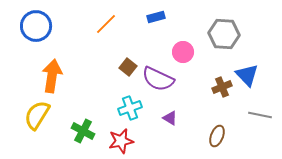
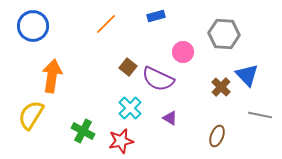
blue rectangle: moved 1 px up
blue circle: moved 3 px left
brown cross: moved 1 px left; rotated 24 degrees counterclockwise
cyan cross: rotated 25 degrees counterclockwise
yellow semicircle: moved 6 px left
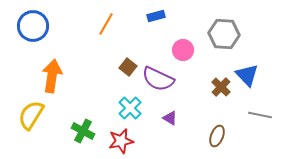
orange line: rotated 15 degrees counterclockwise
pink circle: moved 2 px up
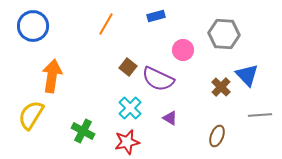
gray line: rotated 15 degrees counterclockwise
red star: moved 6 px right, 1 px down
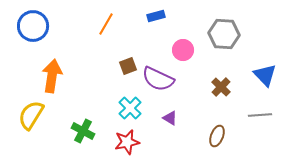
brown square: moved 1 px up; rotated 30 degrees clockwise
blue triangle: moved 18 px right
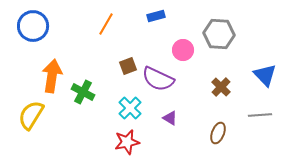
gray hexagon: moved 5 px left
green cross: moved 39 px up
brown ellipse: moved 1 px right, 3 px up
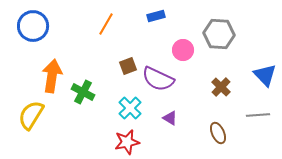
gray line: moved 2 px left
brown ellipse: rotated 45 degrees counterclockwise
